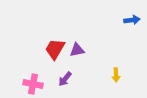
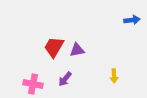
red trapezoid: moved 1 px left, 2 px up
yellow arrow: moved 2 px left, 1 px down
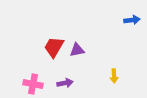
purple arrow: moved 4 px down; rotated 140 degrees counterclockwise
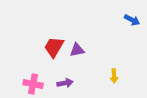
blue arrow: rotated 35 degrees clockwise
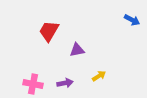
red trapezoid: moved 5 px left, 16 px up
yellow arrow: moved 15 px left; rotated 120 degrees counterclockwise
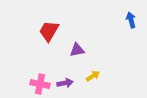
blue arrow: moved 1 px left; rotated 133 degrees counterclockwise
yellow arrow: moved 6 px left
pink cross: moved 7 px right
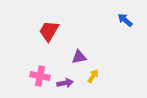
blue arrow: moved 6 px left; rotated 35 degrees counterclockwise
purple triangle: moved 2 px right, 7 px down
yellow arrow: rotated 24 degrees counterclockwise
pink cross: moved 8 px up
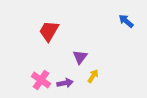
blue arrow: moved 1 px right, 1 px down
purple triangle: moved 1 px right; rotated 42 degrees counterclockwise
pink cross: moved 1 px right, 4 px down; rotated 24 degrees clockwise
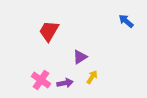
purple triangle: rotated 21 degrees clockwise
yellow arrow: moved 1 px left, 1 px down
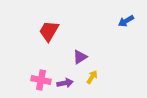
blue arrow: rotated 70 degrees counterclockwise
pink cross: rotated 24 degrees counterclockwise
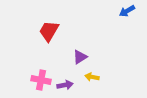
blue arrow: moved 1 px right, 10 px up
yellow arrow: rotated 112 degrees counterclockwise
purple arrow: moved 2 px down
